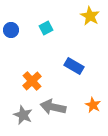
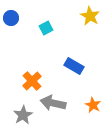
blue circle: moved 12 px up
gray arrow: moved 4 px up
gray star: rotated 18 degrees clockwise
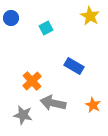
gray star: rotated 30 degrees counterclockwise
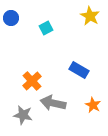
blue rectangle: moved 5 px right, 4 px down
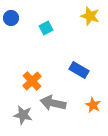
yellow star: rotated 12 degrees counterclockwise
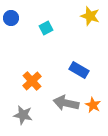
gray arrow: moved 13 px right
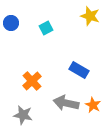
blue circle: moved 5 px down
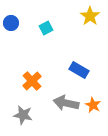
yellow star: rotated 18 degrees clockwise
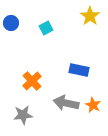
blue rectangle: rotated 18 degrees counterclockwise
gray star: rotated 18 degrees counterclockwise
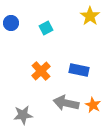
orange cross: moved 9 px right, 10 px up
